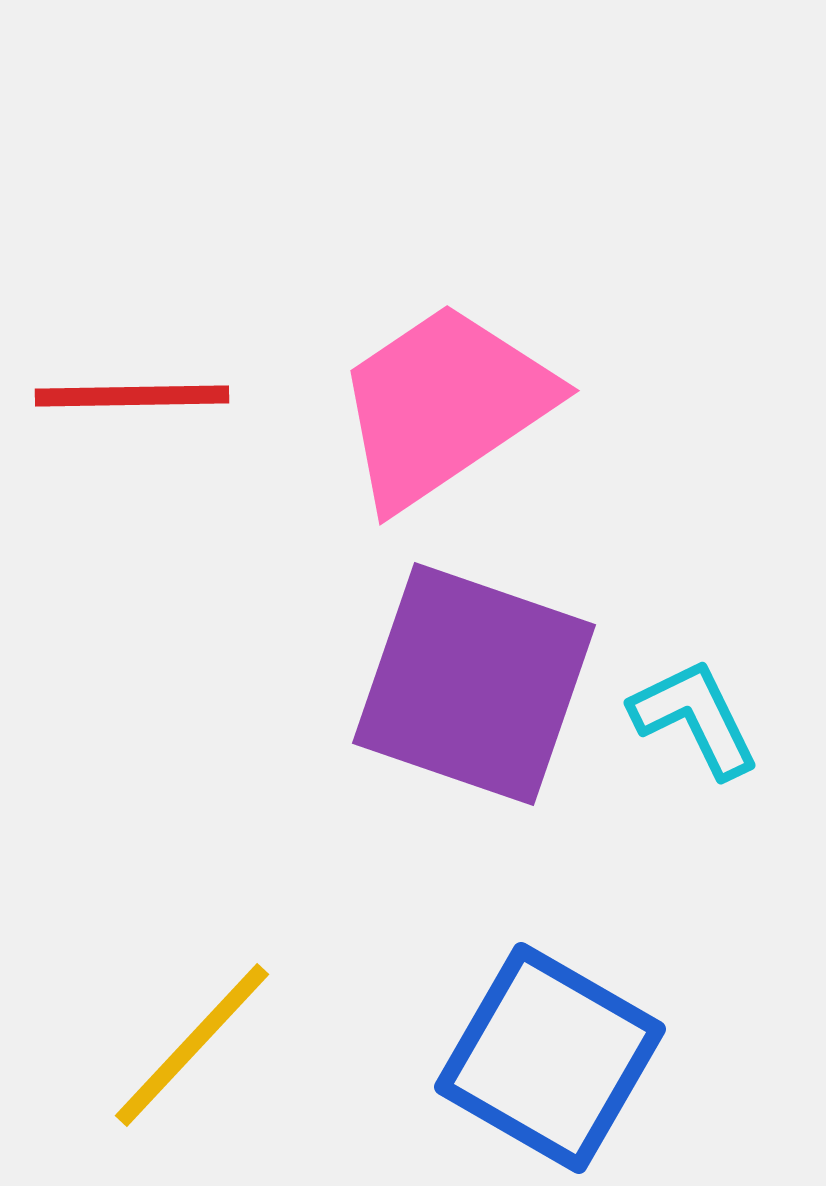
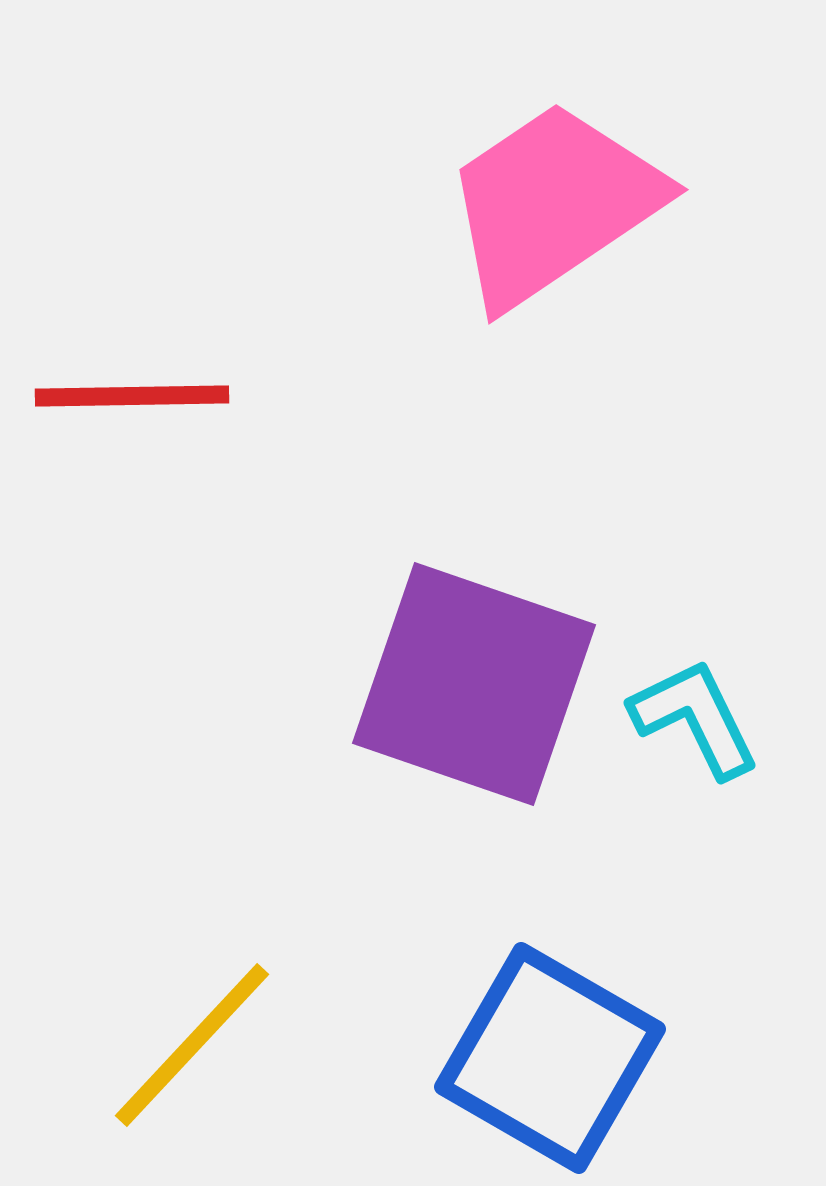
pink trapezoid: moved 109 px right, 201 px up
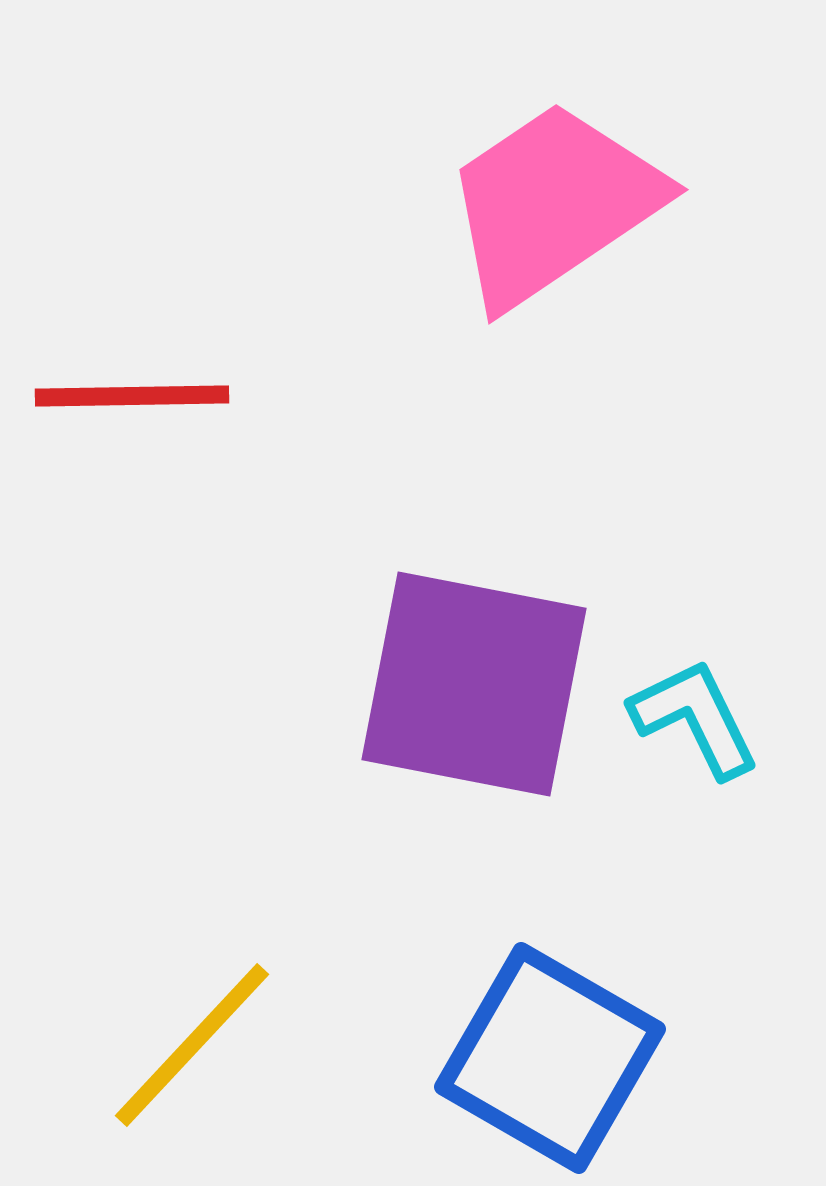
purple square: rotated 8 degrees counterclockwise
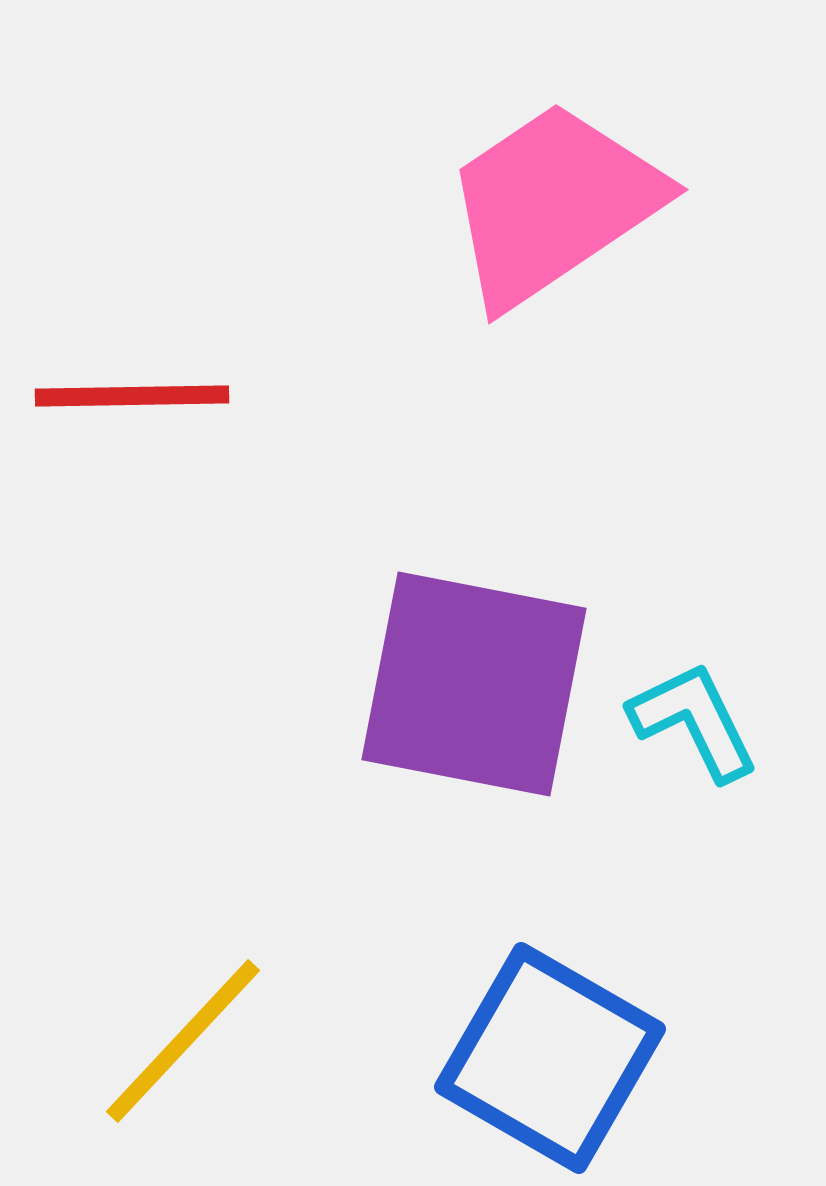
cyan L-shape: moved 1 px left, 3 px down
yellow line: moved 9 px left, 4 px up
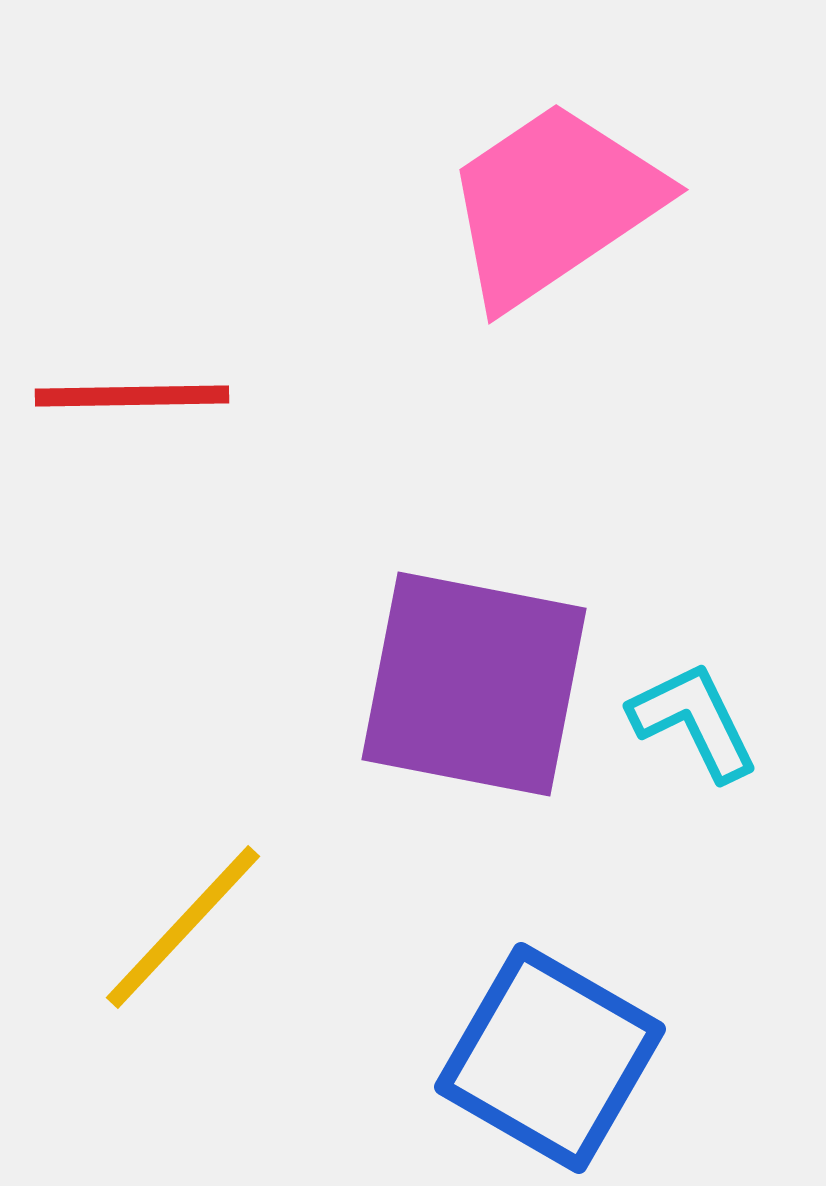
yellow line: moved 114 px up
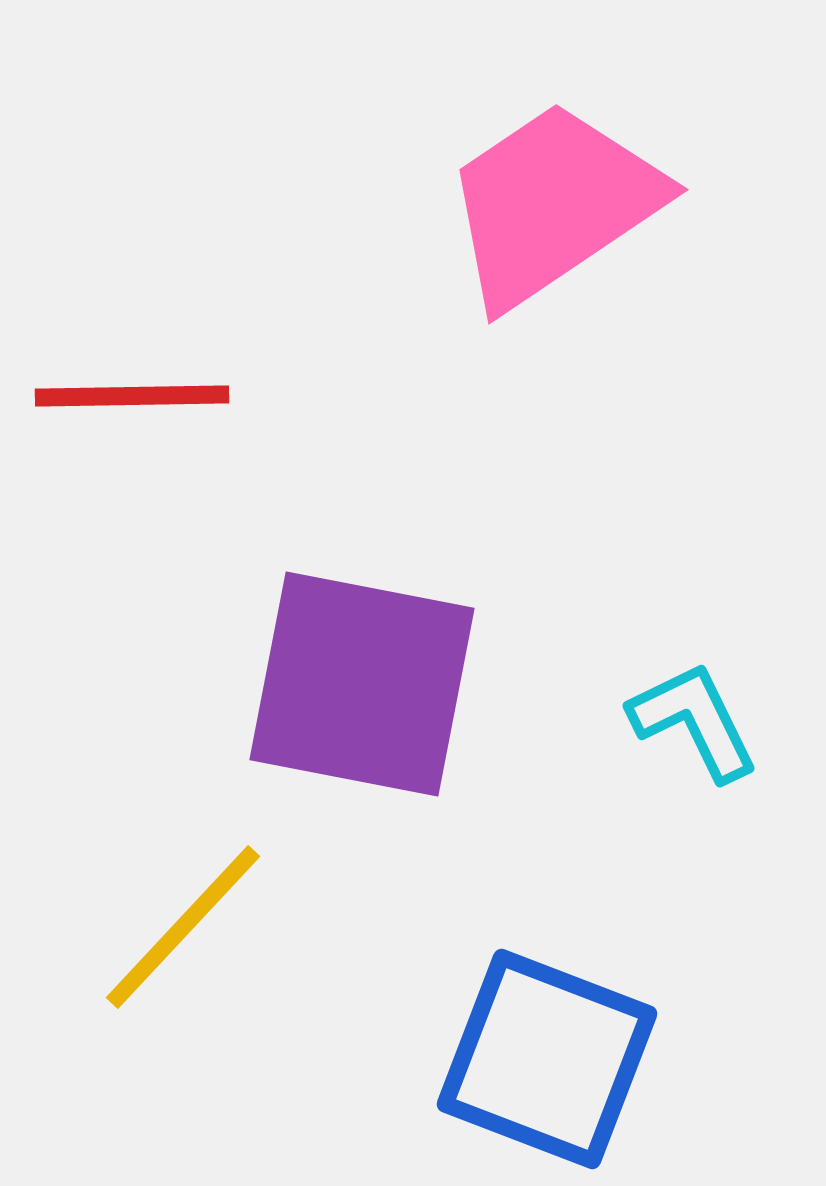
purple square: moved 112 px left
blue square: moved 3 px left, 1 px down; rotated 9 degrees counterclockwise
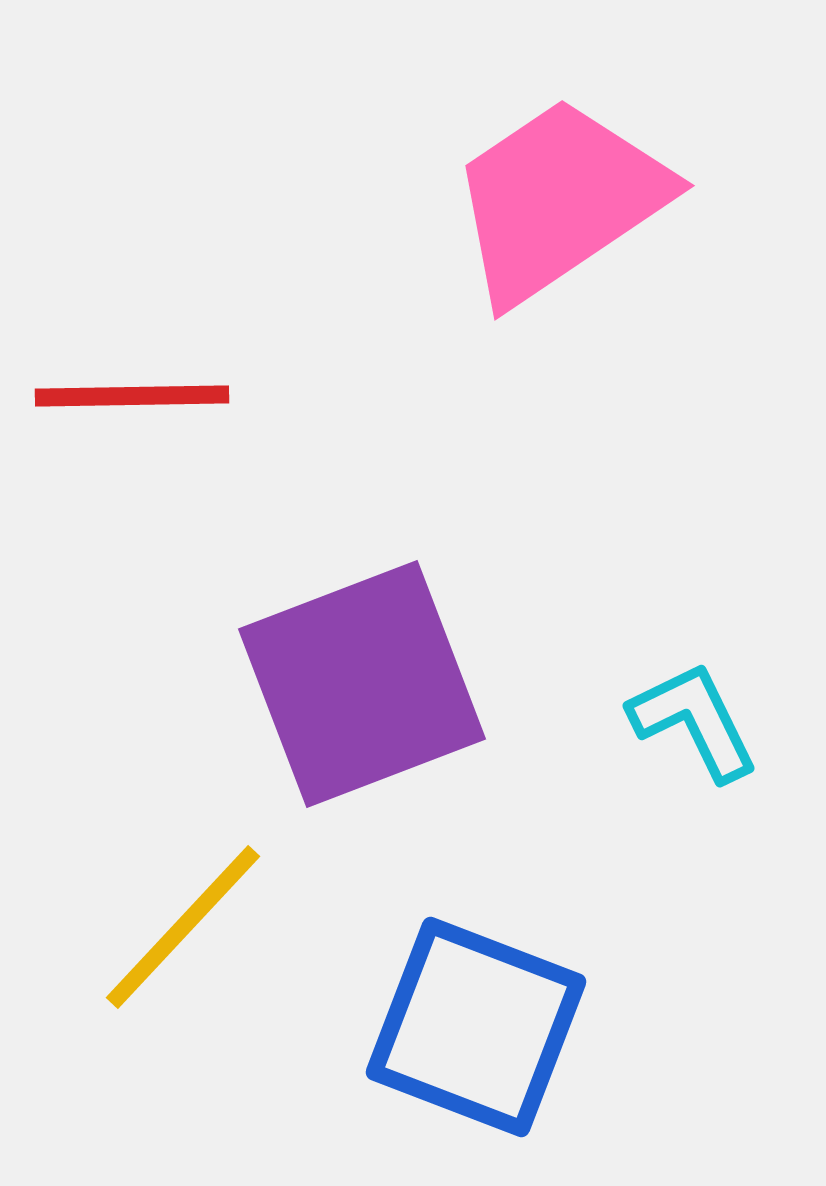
pink trapezoid: moved 6 px right, 4 px up
purple square: rotated 32 degrees counterclockwise
blue square: moved 71 px left, 32 px up
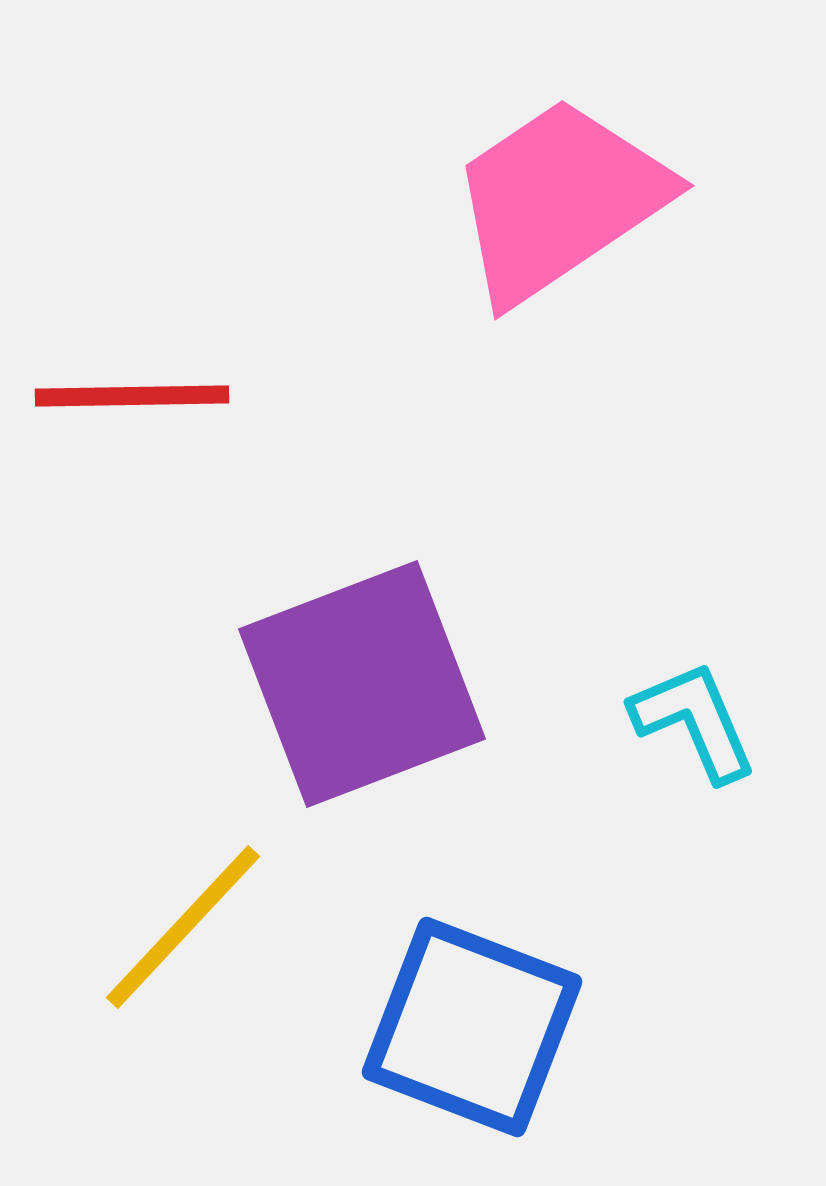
cyan L-shape: rotated 3 degrees clockwise
blue square: moved 4 px left
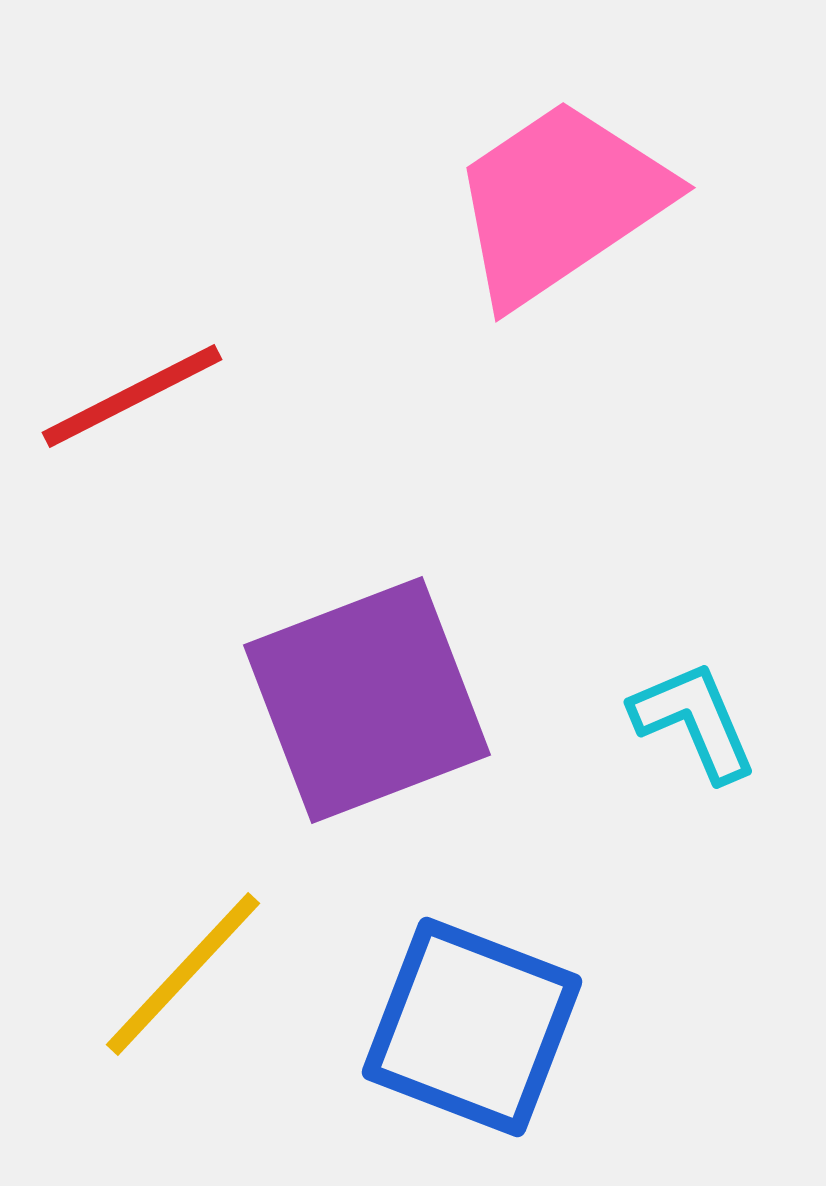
pink trapezoid: moved 1 px right, 2 px down
red line: rotated 26 degrees counterclockwise
purple square: moved 5 px right, 16 px down
yellow line: moved 47 px down
